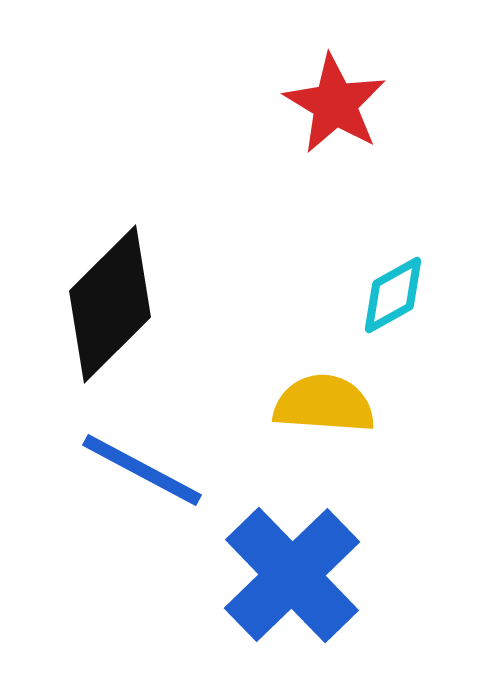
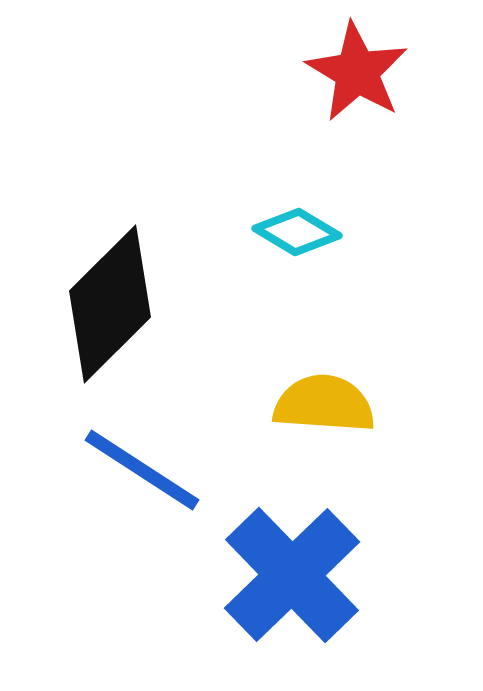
red star: moved 22 px right, 32 px up
cyan diamond: moved 96 px left, 63 px up; rotated 60 degrees clockwise
blue line: rotated 5 degrees clockwise
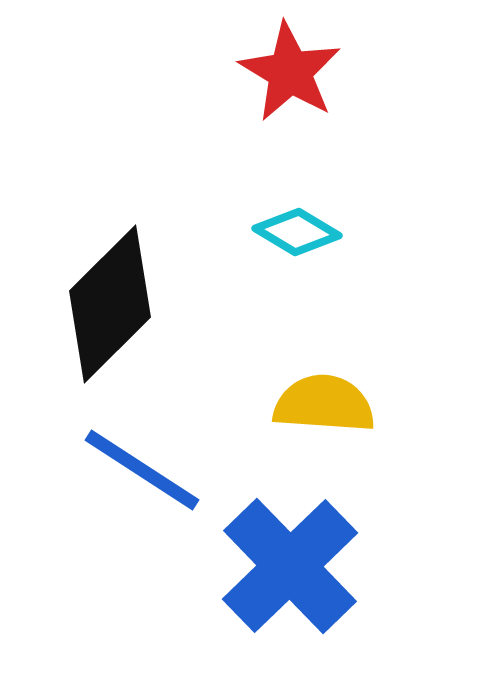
red star: moved 67 px left
blue cross: moved 2 px left, 9 px up
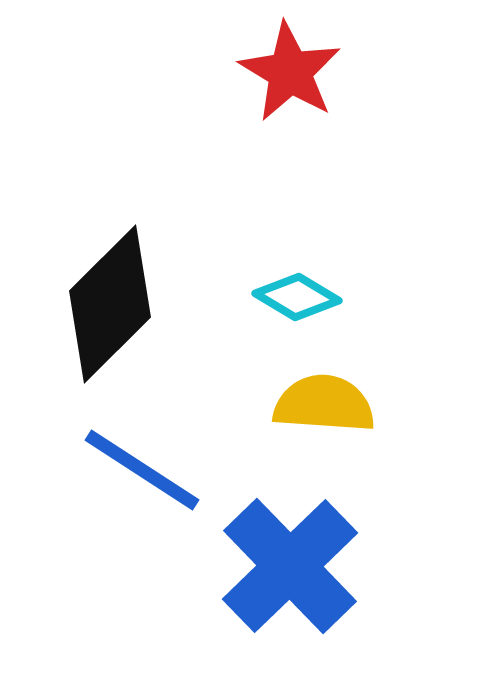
cyan diamond: moved 65 px down
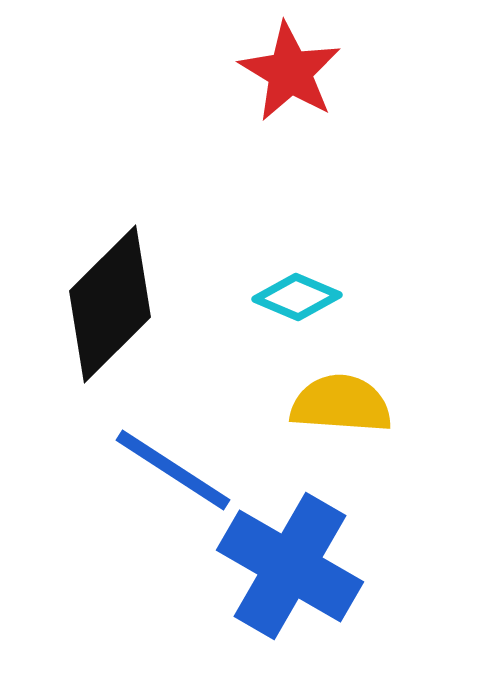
cyan diamond: rotated 8 degrees counterclockwise
yellow semicircle: moved 17 px right
blue line: moved 31 px right
blue cross: rotated 16 degrees counterclockwise
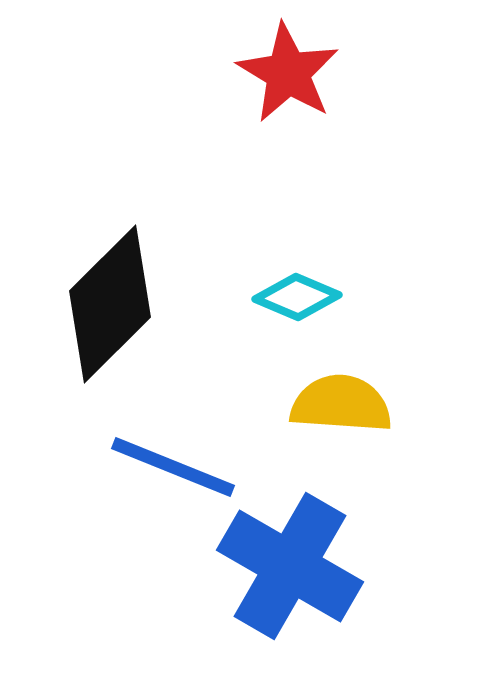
red star: moved 2 px left, 1 px down
blue line: moved 3 px up; rotated 11 degrees counterclockwise
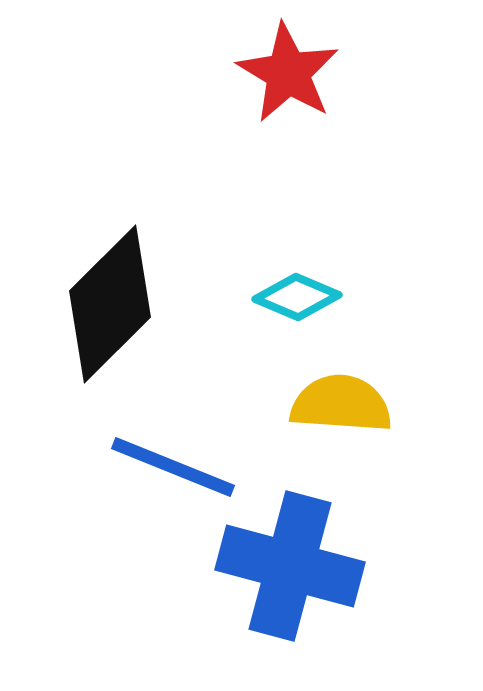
blue cross: rotated 15 degrees counterclockwise
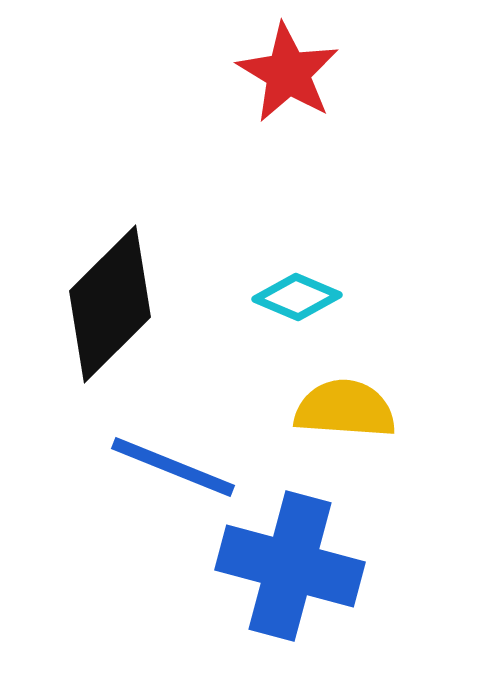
yellow semicircle: moved 4 px right, 5 px down
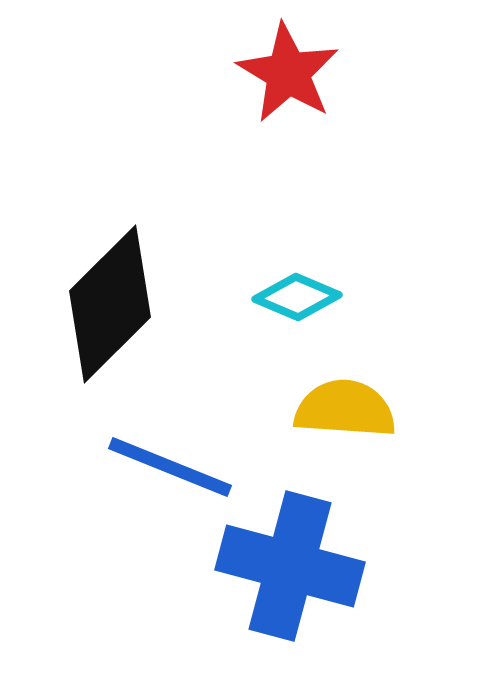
blue line: moved 3 px left
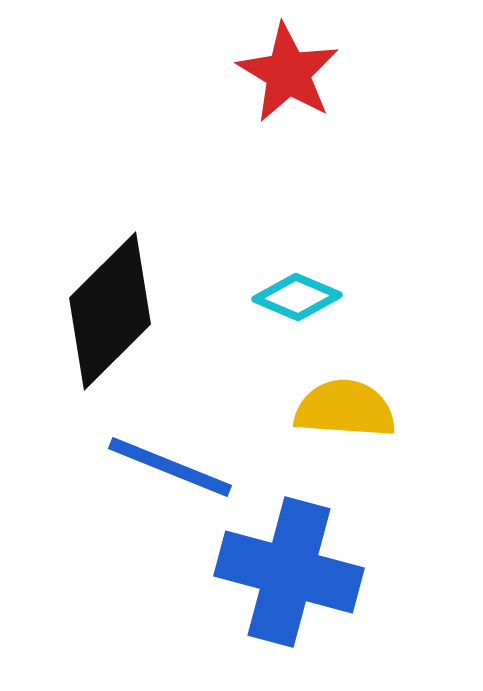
black diamond: moved 7 px down
blue cross: moved 1 px left, 6 px down
